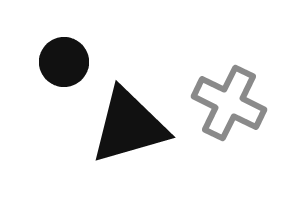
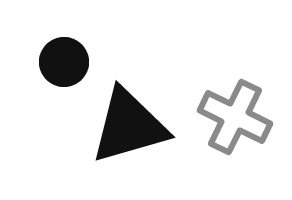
gray cross: moved 6 px right, 14 px down
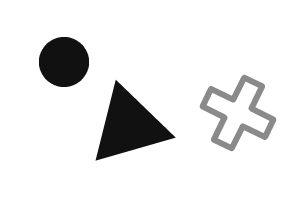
gray cross: moved 3 px right, 4 px up
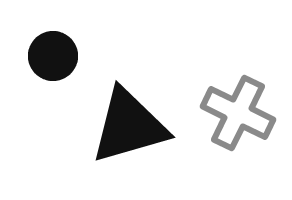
black circle: moved 11 px left, 6 px up
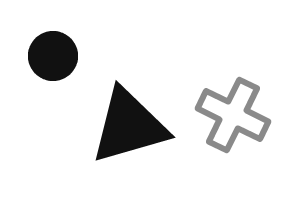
gray cross: moved 5 px left, 2 px down
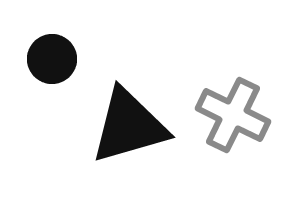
black circle: moved 1 px left, 3 px down
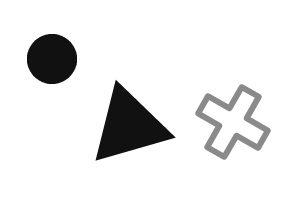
gray cross: moved 7 px down; rotated 4 degrees clockwise
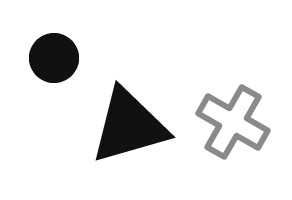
black circle: moved 2 px right, 1 px up
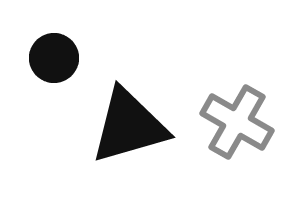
gray cross: moved 4 px right
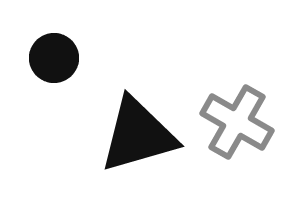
black triangle: moved 9 px right, 9 px down
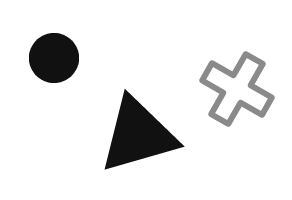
gray cross: moved 33 px up
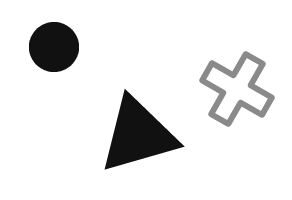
black circle: moved 11 px up
